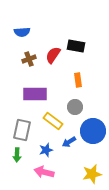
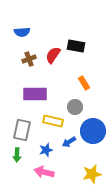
orange rectangle: moved 6 px right, 3 px down; rotated 24 degrees counterclockwise
yellow rectangle: rotated 24 degrees counterclockwise
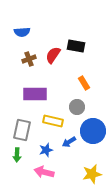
gray circle: moved 2 px right
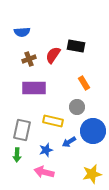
purple rectangle: moved 1 px left, 6 px up
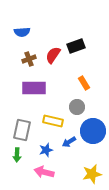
black rectangle: rotated 30 degrees counterclockwise
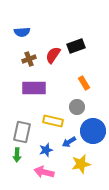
gray rectangle: moved 2 px down
yellow star: moved 11 px left, 10 px up
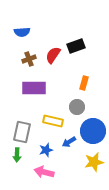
orange rectangle: rotated 48 degrees clockwise
yellow star: moved 13 px right, 2 px up
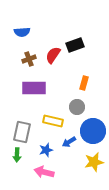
black rectangle: moved 1 px left, 1 px up
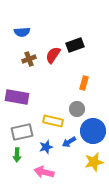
purple rectangle: moved 17 px left, 9 px down; rotated 10 degrees clockwise
gray circle: moved 2 px down
gray rectangle: rotated 65 degrees clockwise
blue star: moved 3 px up
